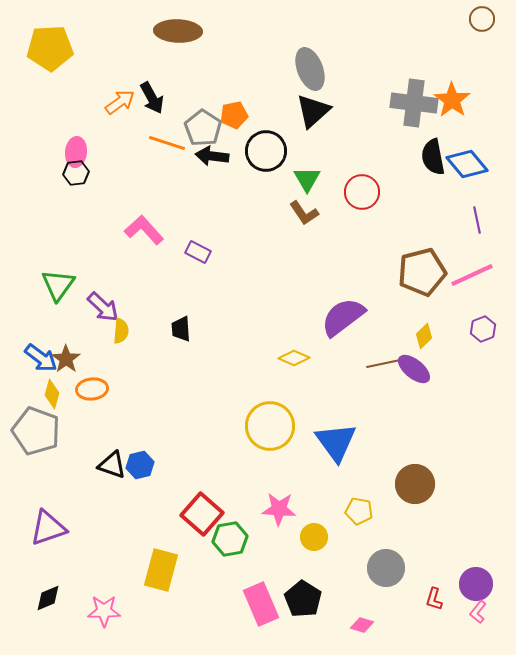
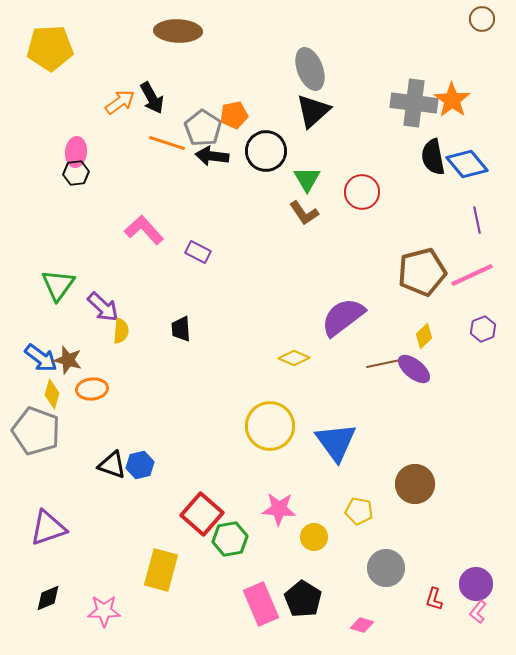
brown star at (66, 359): moved 2 px right, 1 px down; rotated 20 degrees counterclockwise
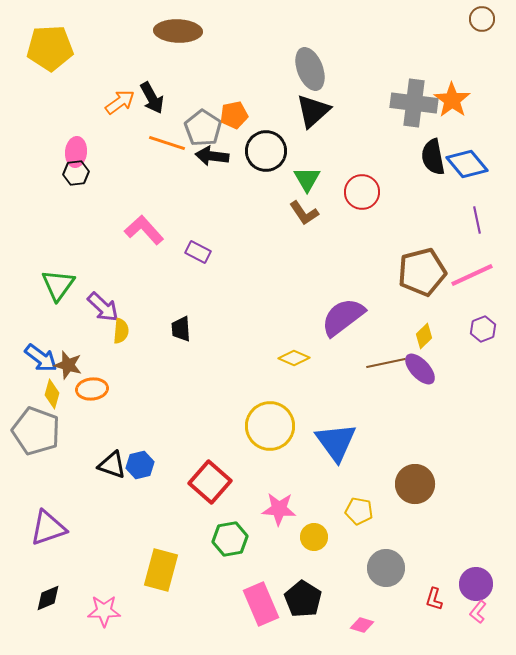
brown star at (68, 360): moved 5 px down
purple ellipse at (414, 369): moved 6 px right; rotated 8 degrees clockwise
red square at (202, 514): moved 8 px right, 32 px up
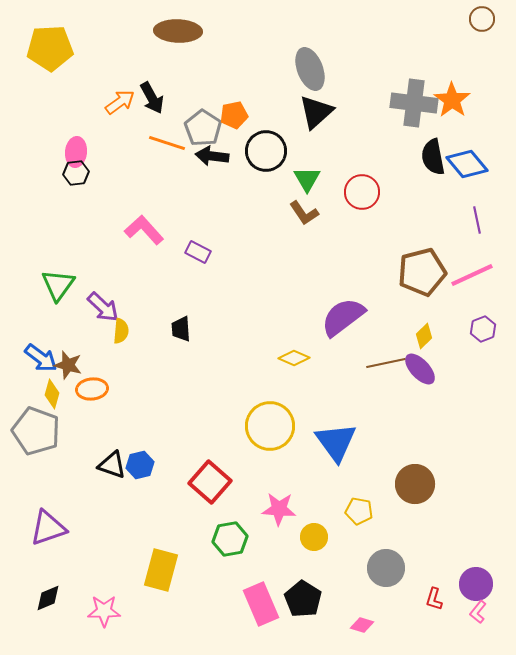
black triangle at (313, 111): moved 3 px right, 1 px down
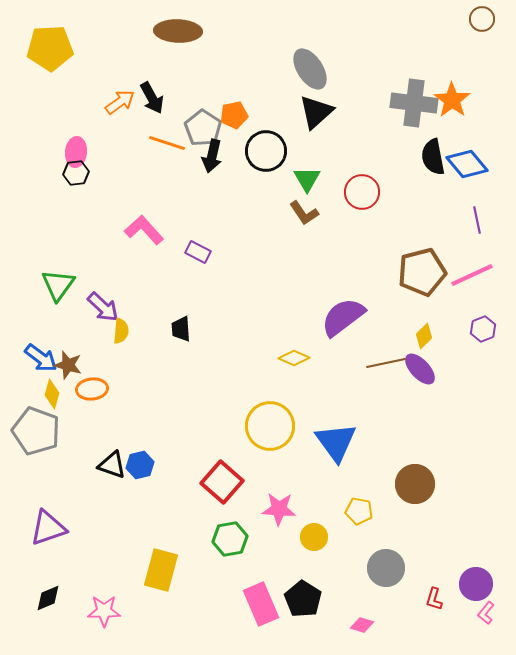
gray ellipse at (310, 69): rotated 12 degrees counterclockwise
black arrow at (212, 156): rotated 84 degrees counterclockwise
red square at (210, 482): moved 12 px right
pink L-shape at (478, 612): moved 8 px right, 1 px down
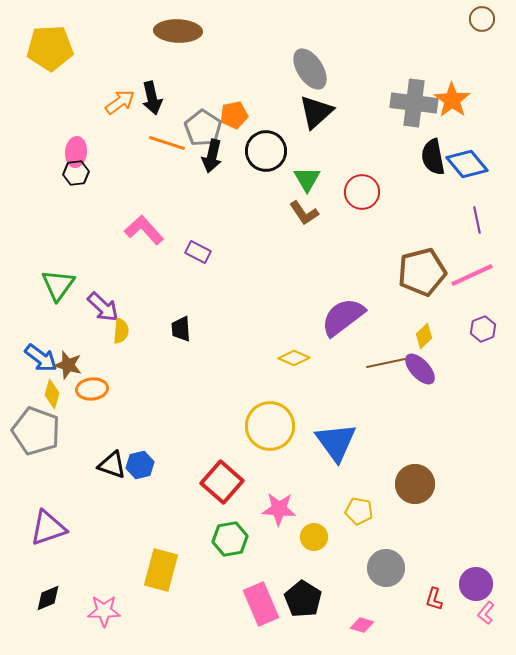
black arrow at (152, 98): rotated 16 degrees clockwise
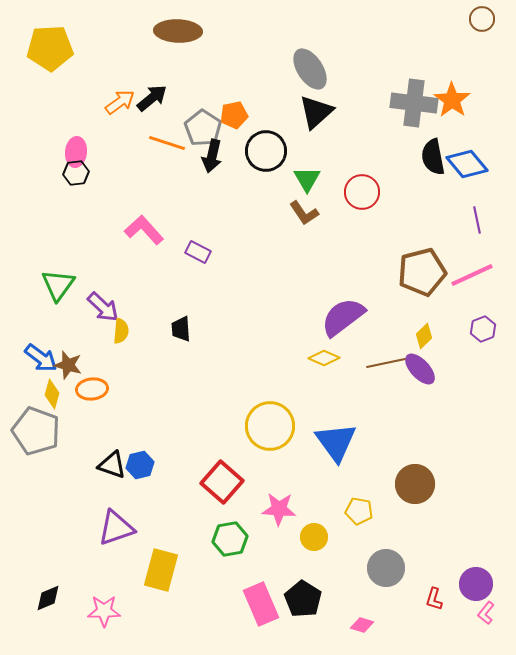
black arrow at (152, 98): rotated 116 degrees counterclockwise
yellow diamond at (294, 358): moved 30 px right
purple triangle at (48, 528): moved 68 px right
